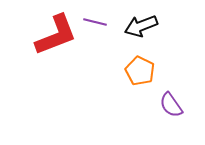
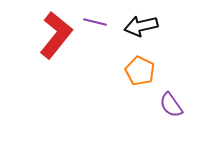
black arrow: rotated 8 degrees clockwise
red L-shape: rotated 30 degrees counterclockwise
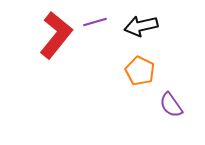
purple line: rotated 30 degrees counterclockwise
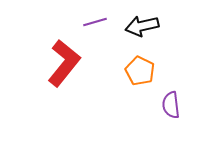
black arrow: moved 1 px right
red L-shape: moved 8 px right, 28 px down
purple semicircle: rotated 28 degrees clockwise
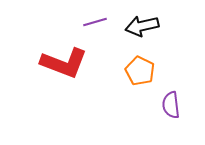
red L-shape: rotated 72 degrees clockwise
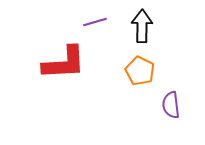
black arrow: rotated 104 degrees clockwise
red L-shape: rotated 24 degrees counterclockwise
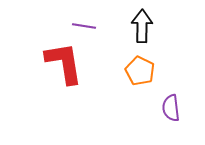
purple line: moved 11 px left, 4 px down; rotated 25 degrees clockwise
red L-shape: rotated 96 degrees counterclockwise
purple semicircle: moved 3 px down
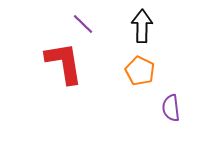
purple line: moved 1 px left, 2 px up; rotated 35 degrees clockwise
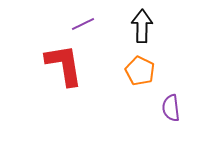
purple line: rotated 70 degrees counterclockwise
red L-shape: moved 2 px down
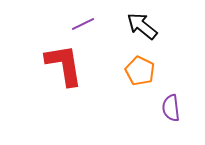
black arrow: rotated 52 degrees counterclockwise
